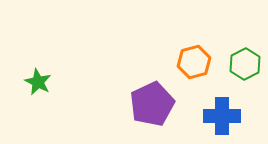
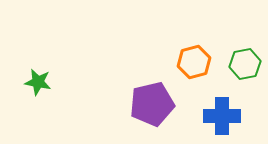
green hexagon: rotated 16 degrees clockwise
green star: rotated 16 degrees counterclockwise
purple pentagon: rotated 12 degrees clockwise
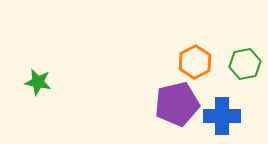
orange hexagon: moved 1 px right; rotated 12 degrees counterclockwise
purple pentagon: moved 25 px right
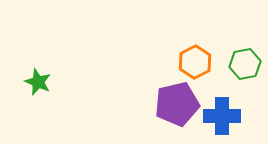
green star: rotated 12 degrees clockwise
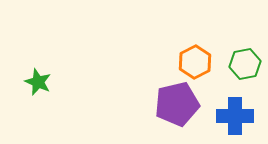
blue cross: moved 13 px right
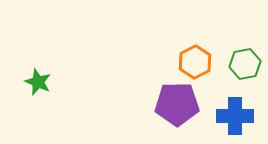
purple pentagon: rotated 12 degrees clockwise
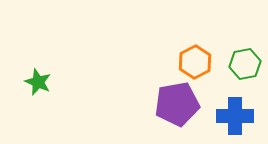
purple pentagon: rotated 9 degrees counterclockwise
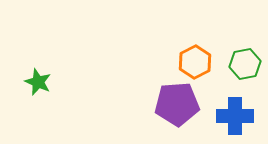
purple pentagon: rotated 6 degrees clockwise
